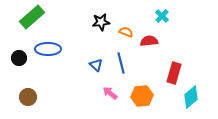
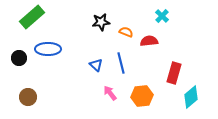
pink arrow: rotated 14 degrees clockwise
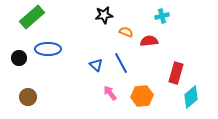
cyan cross: rotated 32 degrees clockwise
black star: moved 3 px right, 7 px up
blue line: rotated 15 degrees counterclockwise
red rectangle: moved 2 px right
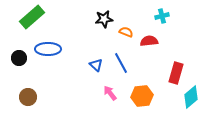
black star: moved 4 px down
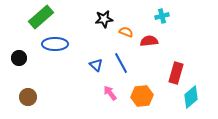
green rectangle: moved 9 px right
blue ellipse: moved 7 px right, 5 px up
